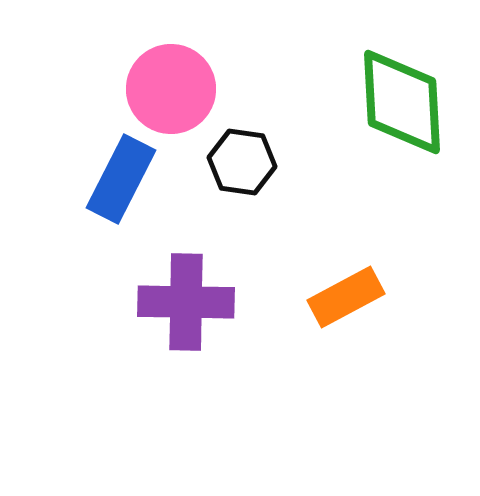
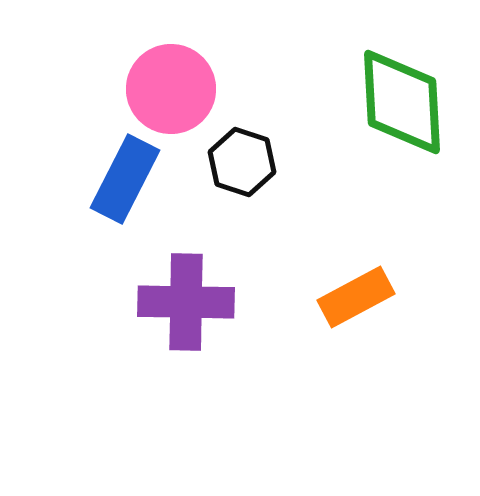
black hexagon: rotated 10 degrees clockwise
blue rectangle: moved 4 px right
orange rectangle: moved 10 px right
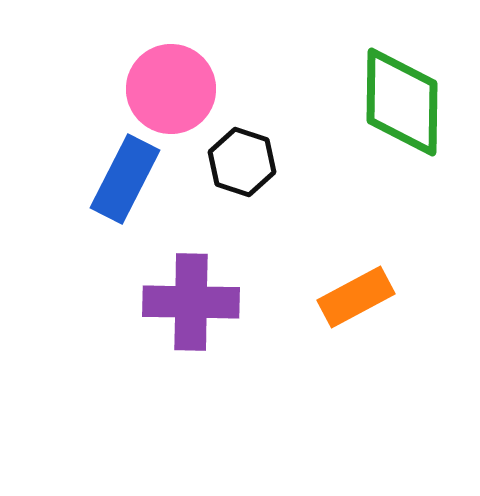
green diamond: rotated 4 degrees clockwise
purple cross: moved 5 px right
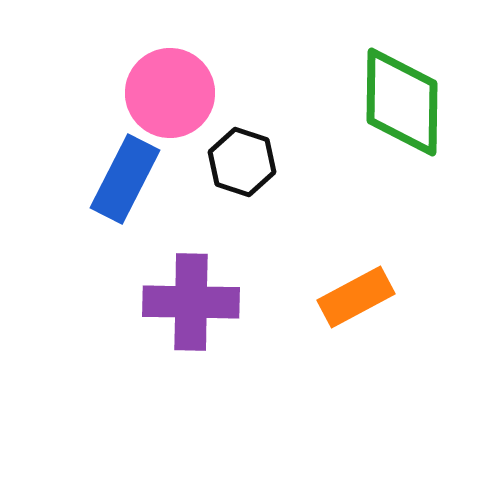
pink circle: moved 1 px left, 4 px down
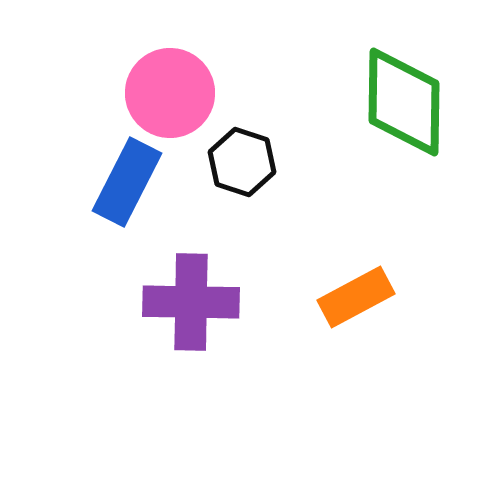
green diamond: moved 2 px right
blue rectangle: moved 2 px right, 3 px down
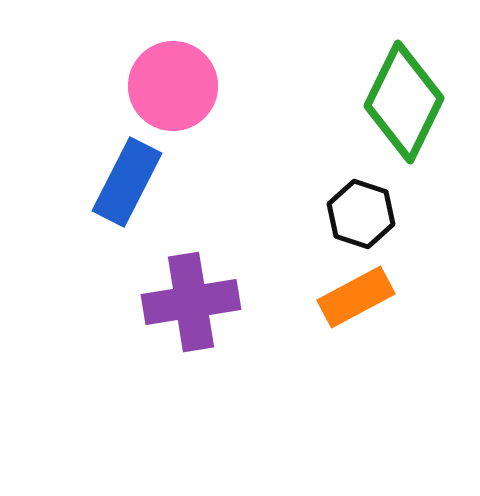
pink circle: moved 3 px right, 7 px up
green diamond: rotated 25 degrees clockwise
black hexagon: moved 119 px right, 52 px down
purple cross: rotated 10 degrees counterclockwise
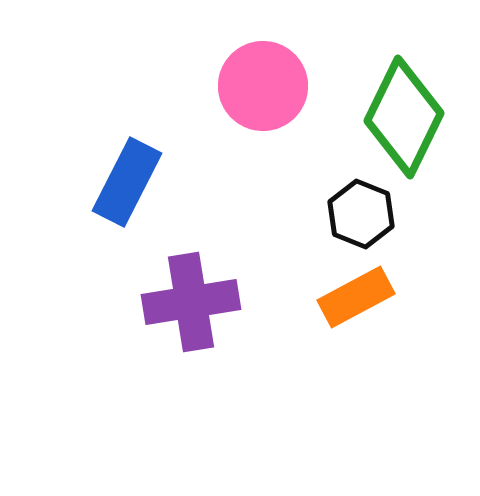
pink circle: moved 90 px right
green diamond: moved 15 px down
black hexagon: rotated 4 degrees clockwise
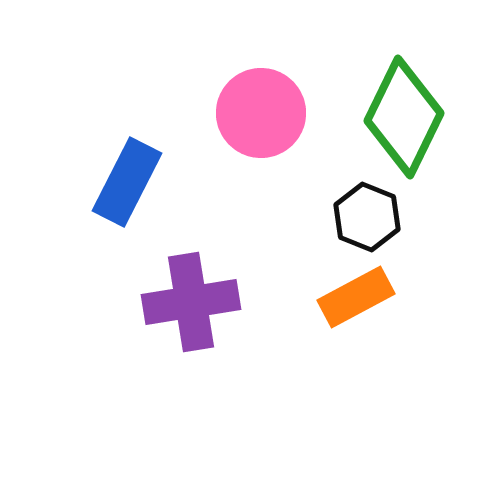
pink circle: moved 2 px left, 27 px down
black hexagon: moved 6 px right, 3 px down
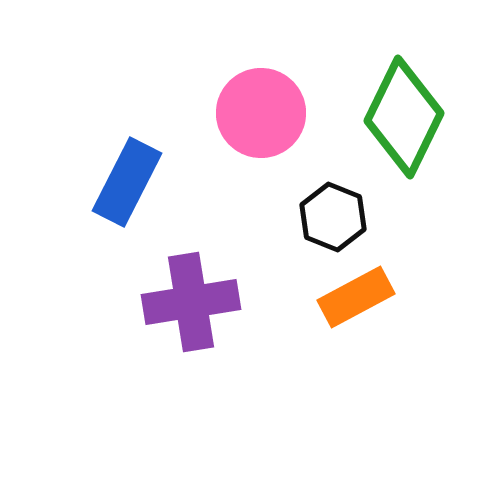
black hexagon: moved 34 px left
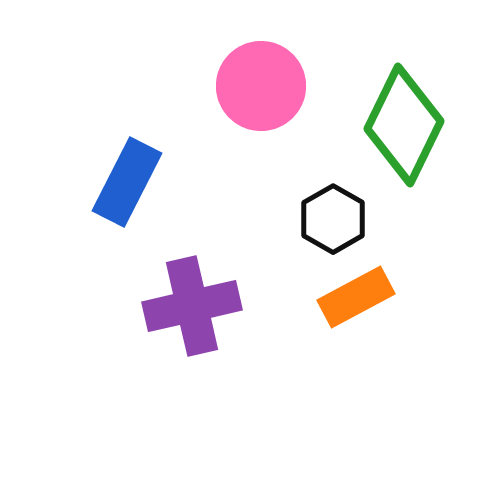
pink circle: moved 27 px up
green diamond: moved 8 px down
black hexagon: moved 2 px down; rotated 8 degrees clockwise
purple cross: moved 1 px right, 4 px down; rotated 4 degrees counterclockwise
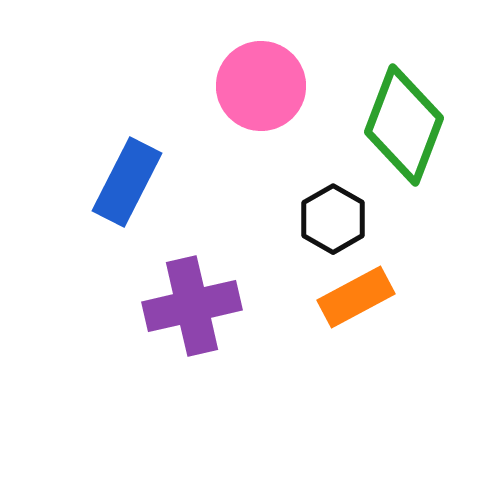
green diamond: rotated 5 degrees counterclockwise
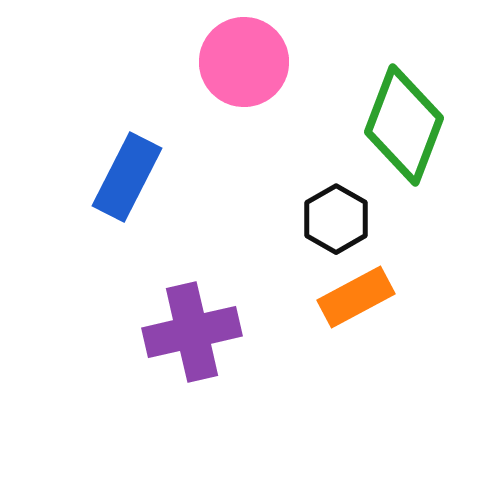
pink circle: moved 17 px left, 24 px up
blue rectangle: moved 5 px up
black hexagon: moved 3 px right
purple cross: moved 26 px down
